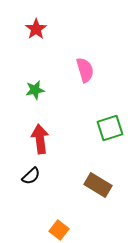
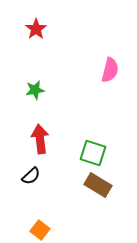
pink semicircle: moved 25 px right; rotated 30 degrees clockwise
green square: moved 17 px left, 25 px down; rotated 36 degrees clockwise
orange square: moved 19 px left
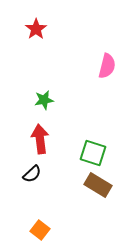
pink semicircle: moved 3 px left, 4 px up
green star: moved 9 px right, 10 px down
black semicircle: moved 1 px right, 2 px up
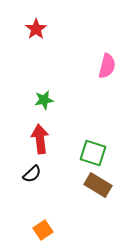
orange square: moved 3 px right; rotated 18 degrees clockwise
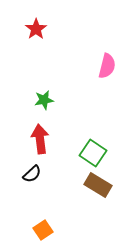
green square: rotated 16 degrees clockwise
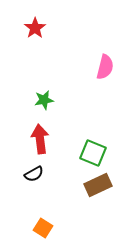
red star: moved 1 px left, 1 px up
pink semicircle: moved 2 px left, 1 px down
green square: rotated 12 degrees counterclockwise
black semicircle: moved 2 px right; rotated 12 degrees clockwise
brown rectangle: rotated 56 degrees counterclockwise
orange square: moved 2 px up; rotated 24 degrees counterclockwise
